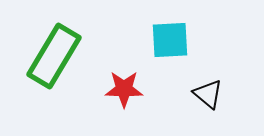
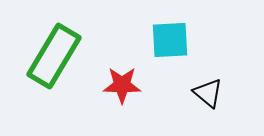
red star: moved 2 px left, 4 px up
black triangle: moved 1 px up
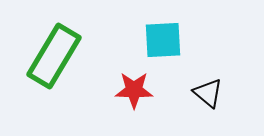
cyan square: moved 7 px left
red star: moved 12 px right, 5 px down
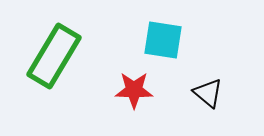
cyan square: rotated 12 degrees clockwise
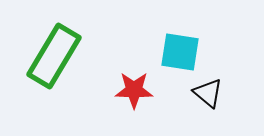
cyan square: moved 17 px right, 12 px down
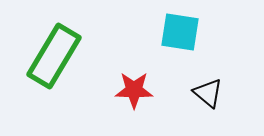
cyan square: moved 20 px up
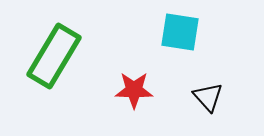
black triangle: moved 4 px down; rotated 8 degrees clockwise
